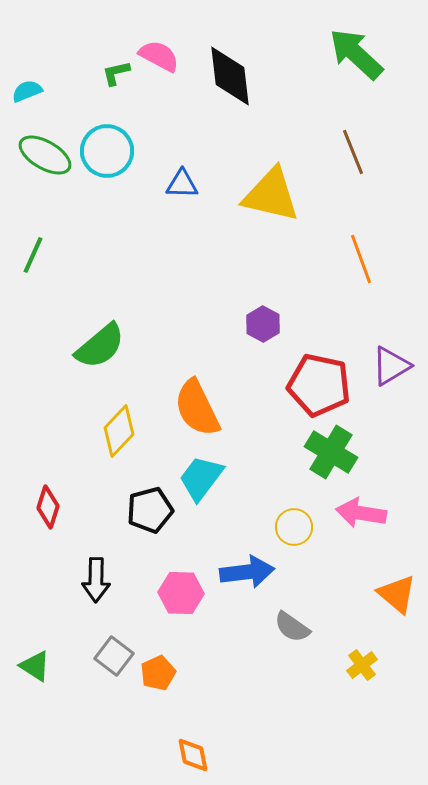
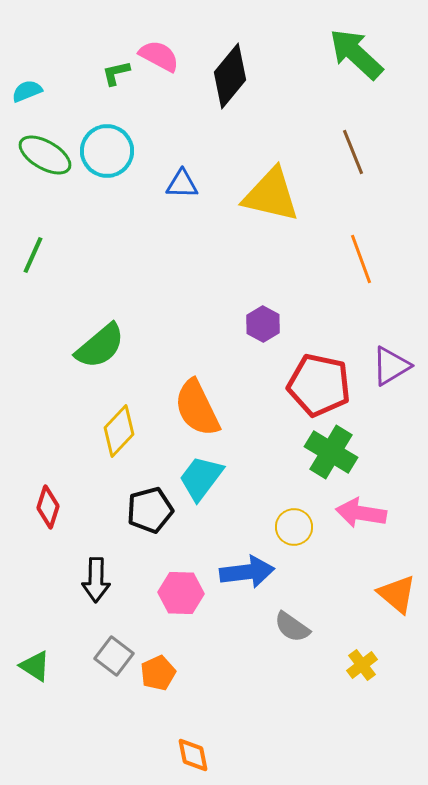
black diamond: rotated 46 degrees clockwise
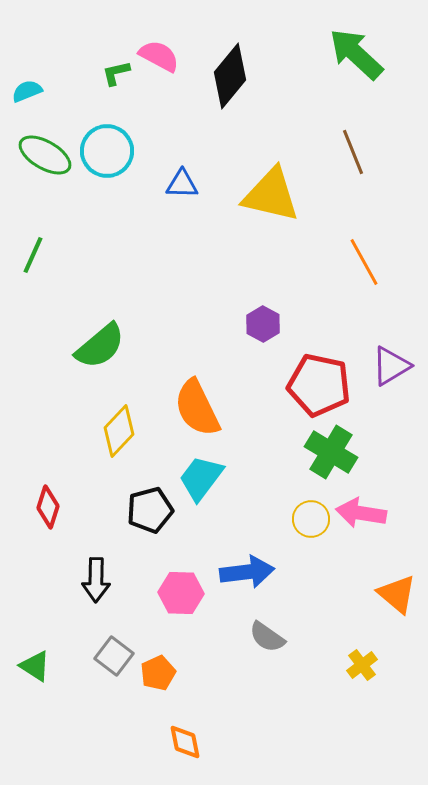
orange line: moved 3 px right, 3 px down; rotated 9 degrees counterclockwise
yellow circle: moved 17 px right, 8 px up
gray semicircle: moved 25 px left, 10 px down
orange diamond: moved 8 px left, 13 px up
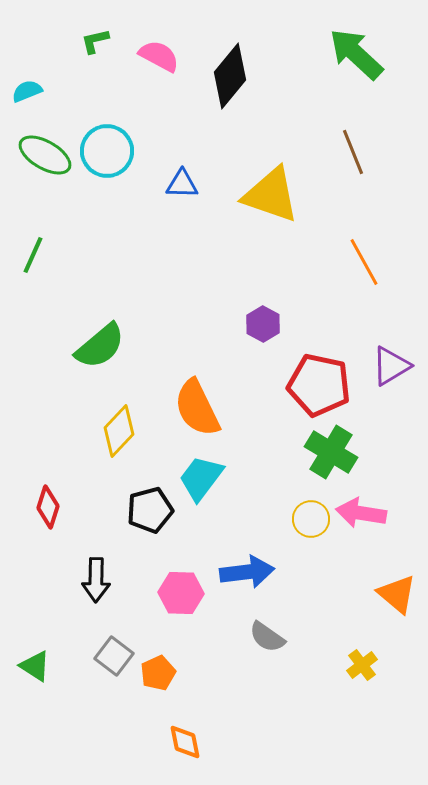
green L-shape: moved 21 px left, 32 px up
yellow triangle: rotated 6 degrees clockwise
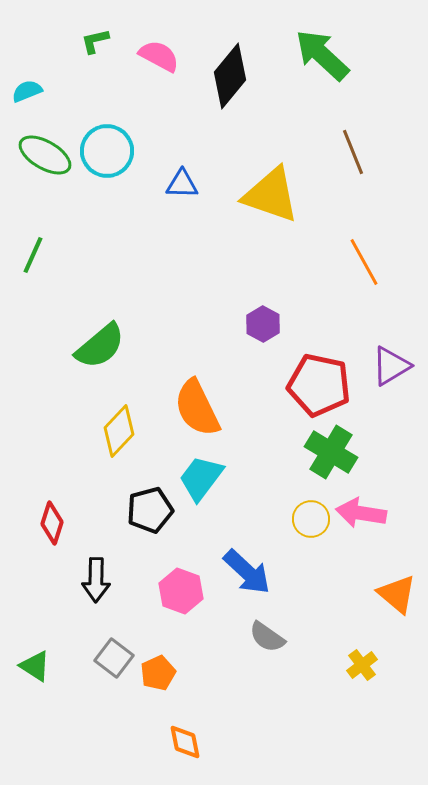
green arrow: moved 34 px left, 1 px down
red diamond: moved 4 px right, 16 px down
blue arrow: rotated 50 degrees clockwise
pink hexagon: moved 2 px up; rotated 18 degrees clockwise
gray square: moved 2 px down
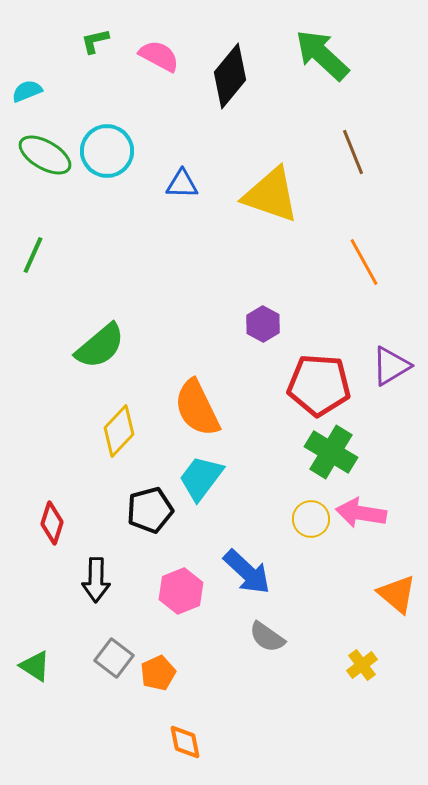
red pentagon: rotated 8 degrees counterclockwise
pink hexagon: rotated 18 degrees clockwise
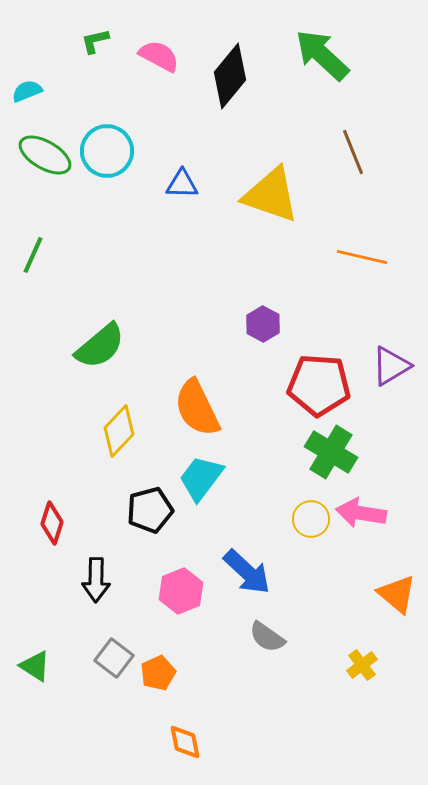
orange line: moved 2 px left, 5 px up; rotated 48 degrees counterclockwise
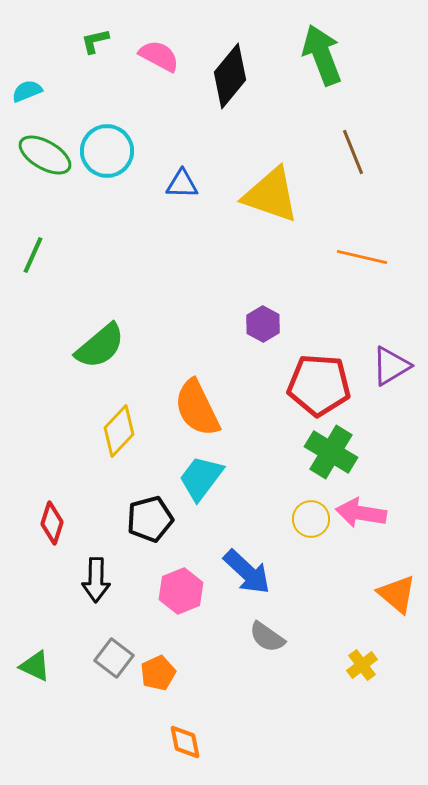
green arrow: rotated 26 degrees clockwise
black pentagon: moved 9 px down
green triangle: rotated 8 degrees counterclockwise
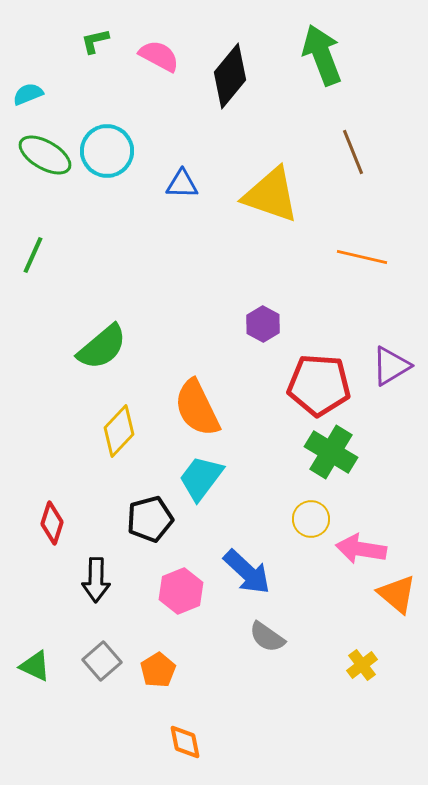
cyan semicircle: moved 1 px right, 3 px down
green semicircle: moved 2 px right, 1 px down
pink arrow: moved 36 px down
gray square: moved 12 px left, 3 px down; rotated 12 degrees clockwise
orange pentagon: moved 3 px up; rotated 8 degrees counterclockwise
